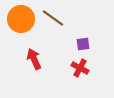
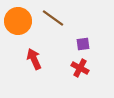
orange circle: moved 3 px left, 2 px down
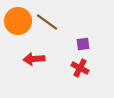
brown line: moved 6 px left, 4 px down
red arrow: rotated 70 degrees counterclockwise
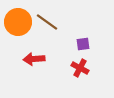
orange circle: moved 1 px down
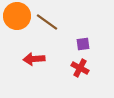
orange circle: moved 1 px left, 6 px up
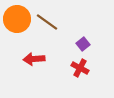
orange circle: moved 3 px down
purple square: rotated 32 degrees counterclockwise
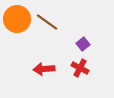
red arrow: moved 10 px right, 10 px down
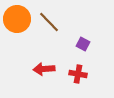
brown line: moved 2 px right; rotated 10 degrees clockwise
purple square: rotated 24 degrees counterclockwise
red cross: moved 2 px left, 6 px down; rotated 18 degrees counterclockwise
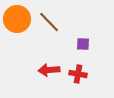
purple square: rotated 24 degrees counterclockwise
red arrow: moved 5 px right, 1 px down
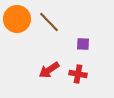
red arrow: rotated 30 degrees counterclockwise
